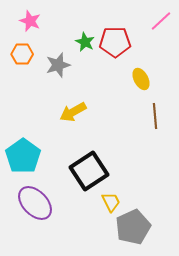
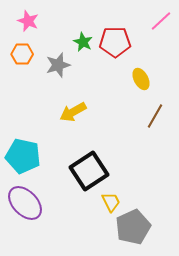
pink star: moved 2 px left
green star: moved 2 px left
brown line: rotated 35 degrees clockwise
cyan pentagon: rotated 24 degrees counterclockwise
purple ellipse: moved 10 px left
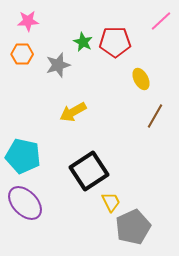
pink star: rotated 25 degrees counterclockwise
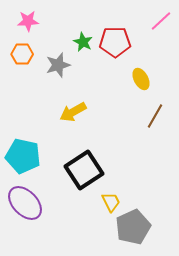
black square: moved 5 px left, 1 px up
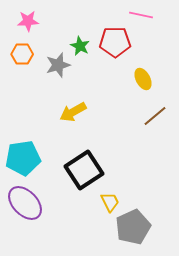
pink line: moved 20 px left, 6 px up; rotated 55 degrees clockwise
green star: moved 3 px left, 4 px down
yellow ellipse: moved 2 px right
brown line: rotated 20 degrees clockwise
cyan pentagon: moved 2 px down; rotated 20 degrees counterclockwise
yellow trapezoid: moved 1 px left
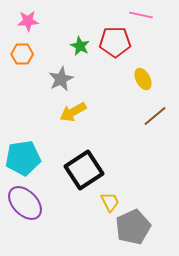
gray star: moved 3 px right, 14 px down; rotated 10 degrees counterclockwise
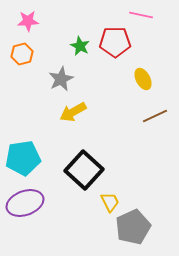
orange hexagon: rotated 15 degrees counterclockwise
brown line: rotated 15 degrees clockwise
black square: rotated 15 degrees counterclockwise
purple ellipse: rotated 66 degrees counterclockwise
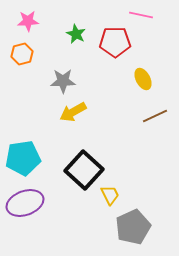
green star: moved 4 px left, 12 px up
gray star: moved 2 px right, 2 px down; rotated 25 degrees clockwise
yellow trapezoid: moved 7 px up
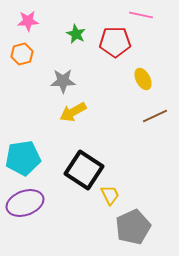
black square: rotated 9 degrees counterclockwise
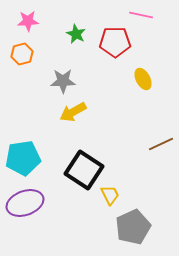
brown line: moved 6 px right, 28 px down
